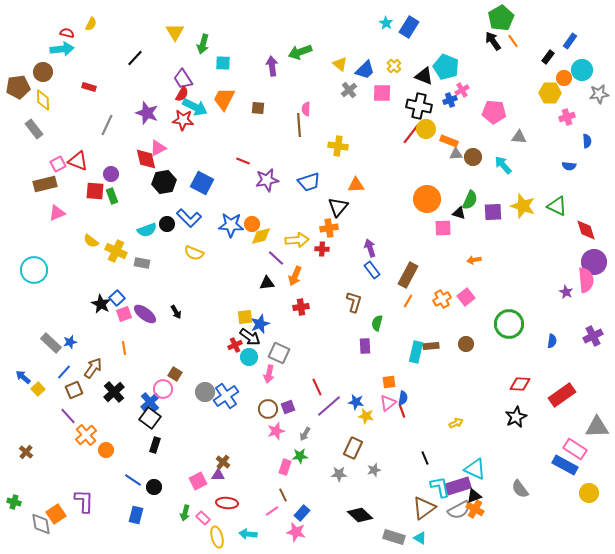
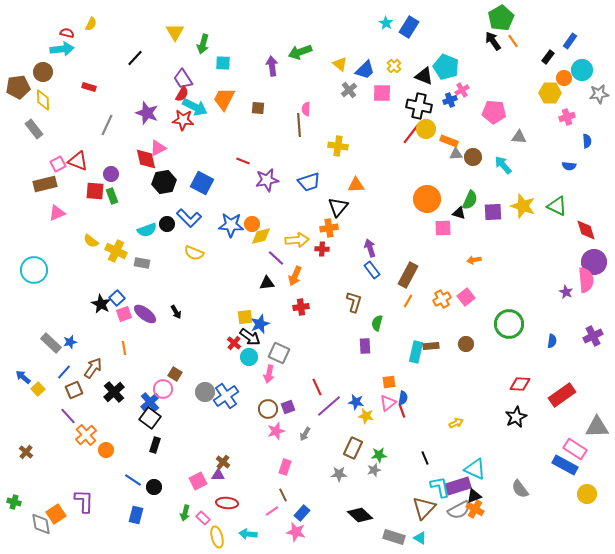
red cross at (235, 345): moved 1 px left, 2 px up; rotated 24 degrees counterclockwise
green star at (300, 456): moved 79 px right, 1 px up
yellow circle at (589, 493): moved 2 px left, 1 px down
brown triangle at (424, 508): rotated 10 degrees counterclockwise
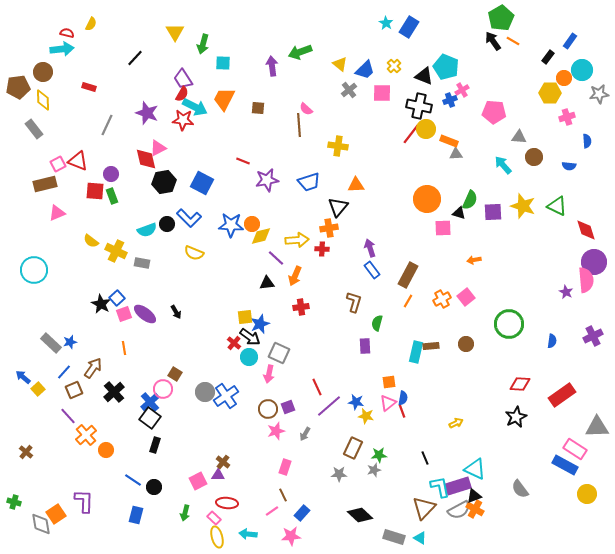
orange line at (513, 41): rotated 24 degrees counterclockwise
pink semicircle at (306, 109): rotated 48 degrees counterclockwise
brown circle at (473, 157): moved 61 px right
pink rectangle at (203, 518): moved 11 px right
pink star at (296, 532): moved 5 px left, 4 px down; rotated 18 degrees counterclockwise
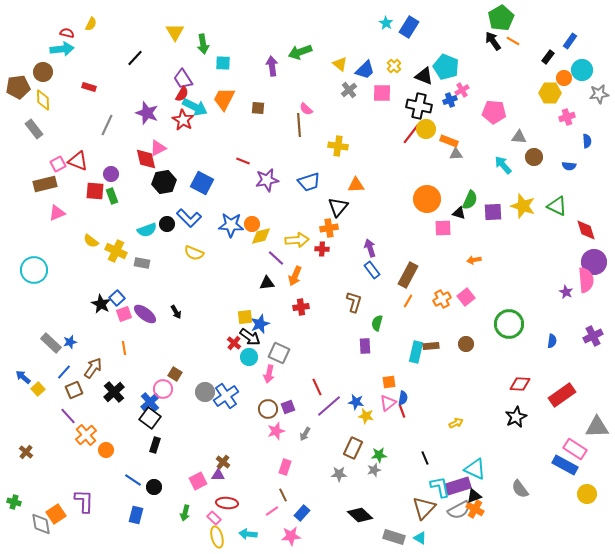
green arrow at (203, 44): rotated 24 degrees counterclockwise
red star at (183, 120): rotated 25 degrees clockwise
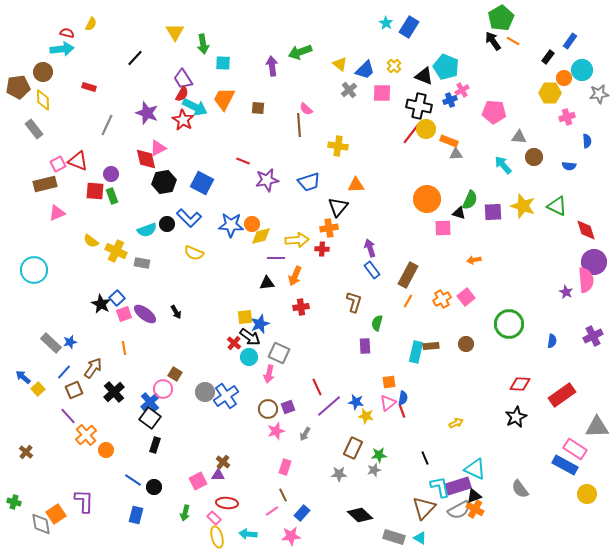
purple line at (276, 258): rotated 42 degrees counterclockwise
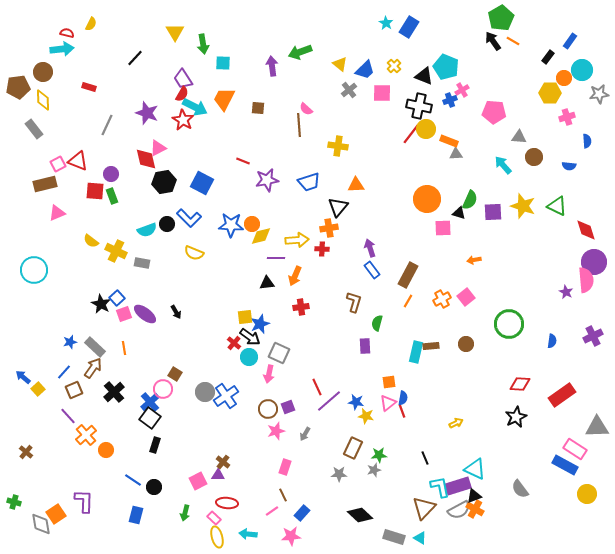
gray rectangle at (51, 343): moved 44 px right, 4 px down
purple line at (329, 406): moved 5 px up
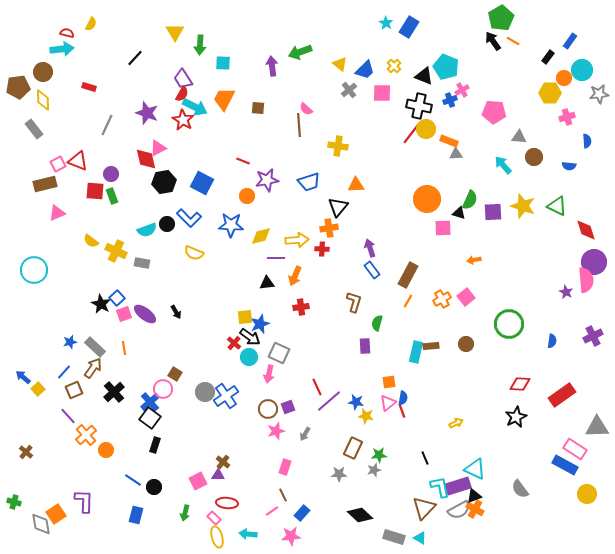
green arrow at (203, 44): moved 3 px left, 1 px down; rotated 12 degrees clockwise
orange circle at (252, 224): moved 5 px left, 28 px up
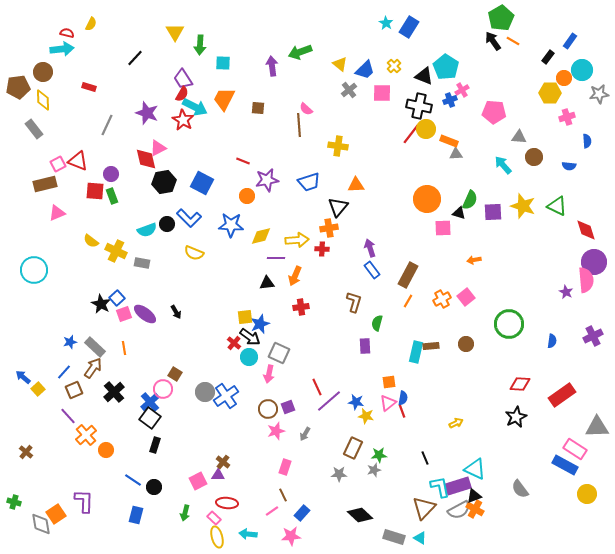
cyan pentagon at (446, 67): rotated 10 degrees clockwise
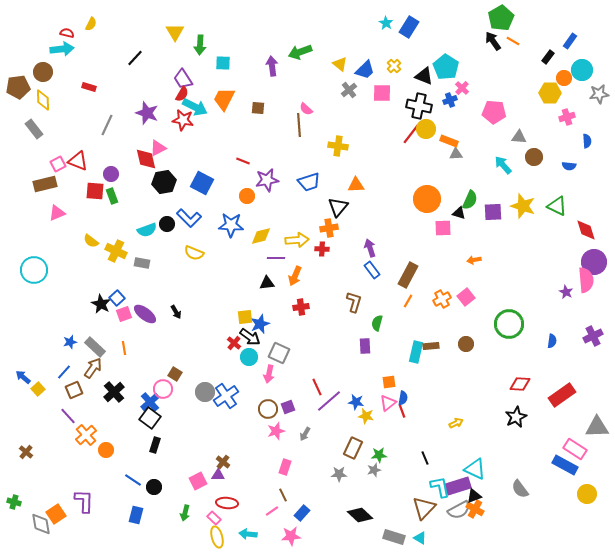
pink cross at (462, 90): moved 2 px up; rotated 16 degrees counterclockwise
red star at (183, 120): rotated 20 degrees counterclockwise
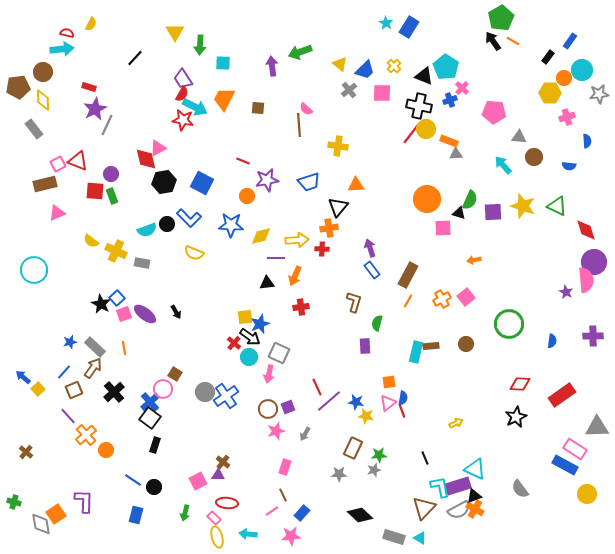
purple star at (147, 113): moved 52 px left, 4 px up; rotated 25 degrees clockwise
purple cross at (593, 336): rotated 24 degrees clockwise
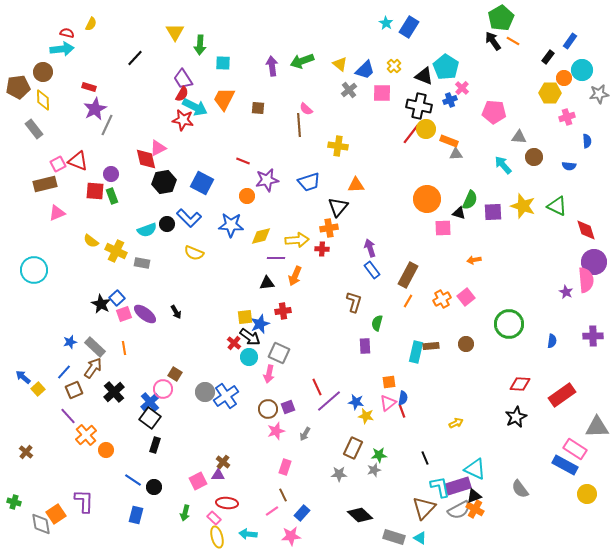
green arrow at (300, 52): moved 2 px right, 9 px down
red cross at (301, 307): moved 18 px left, 4 px down
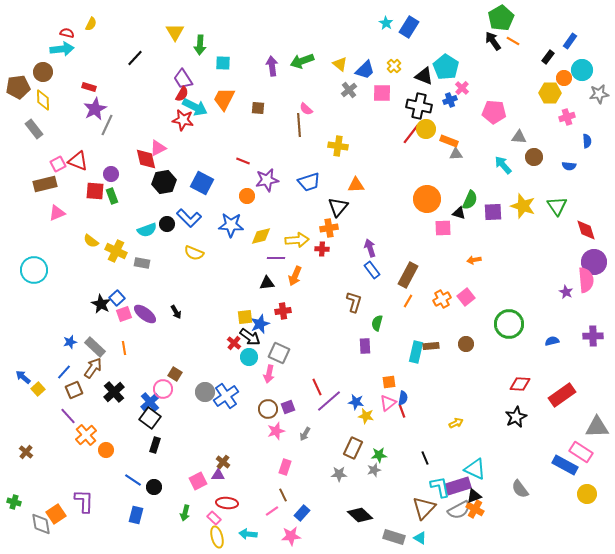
green triangle at (557, 206): rotated 30 degrees clockwise
blue semicircle at (552, 341): rotated 112 degrees counterclockwise
pink rectangle at (575, 449): moved 6 px right, 3 px down
